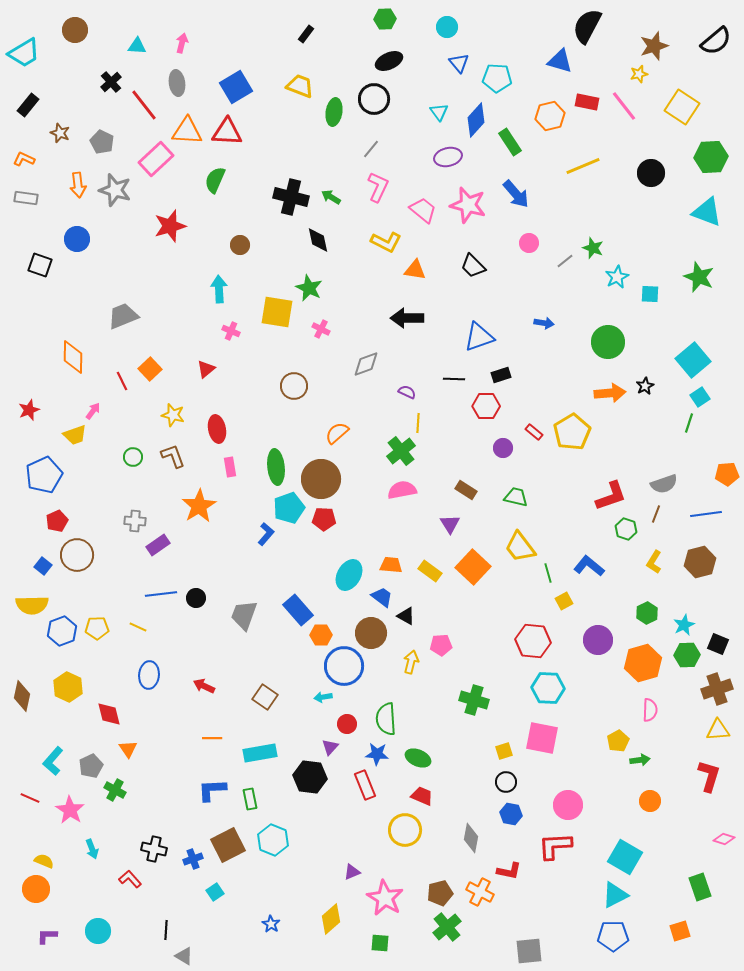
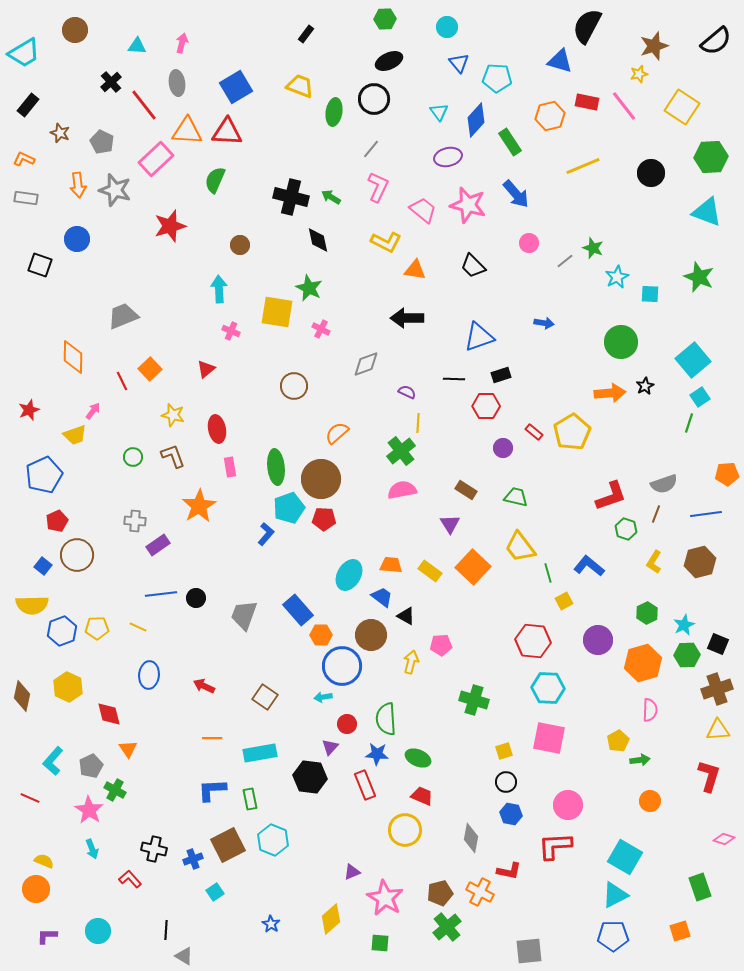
green circle at (608, 342): moved 13 px right
brown circle at (371, 633): moved 2 px down
blue circle at (344, 666): moved 2 px left
pink square at (542, 738): moved 7 px right
pink star at (70, 810): moved 19 px right
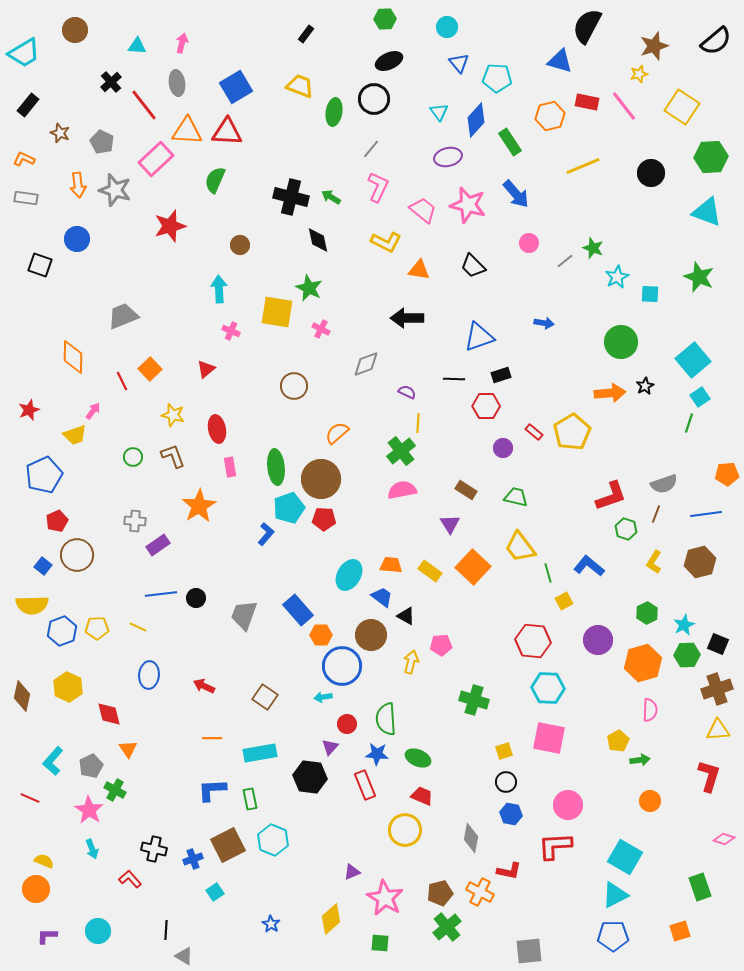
orange triangle at (415, 270): moved 4 px right
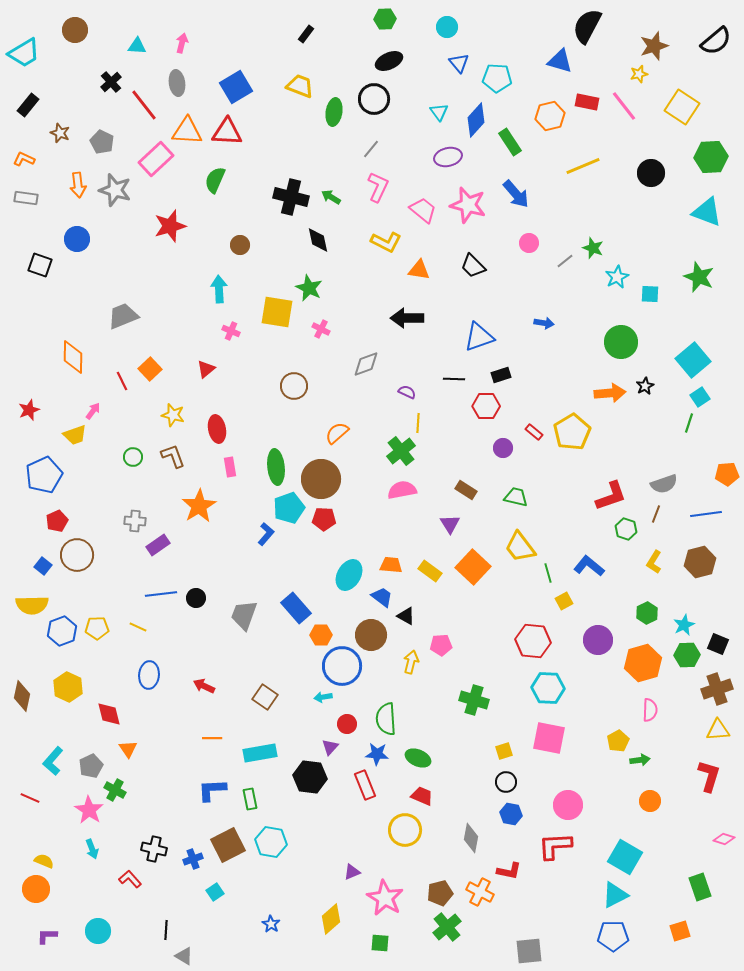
blue rectangle at (298, 610): moved 2 px left, 2 px up
cyan hexagon at (273, 840): moved 2 px left, 2 px down; rotated 12 degrees counterclockwise
